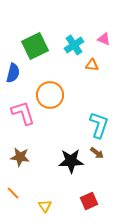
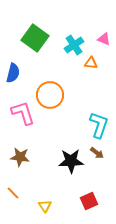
green square: moved 8 px up; rotated 28 degrees counterclockwise
orange triangle: moved 1 px left, 2 px up
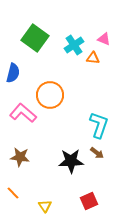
orange triangle: moved 2 px right, 5 px up
pink L-shape: rotated 32 degrees counterclockwise
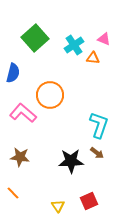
green square: rotated 12 degrees clockwise
yellow triangle: moved 13 px right
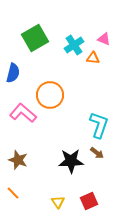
green square: rotated 12 degrees clockwise
brown star: moved 2 px left, 3 px down; rotated 12 degrees clockwise
yellow triangle: moved 4 px up
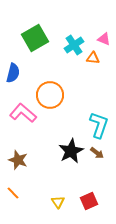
black star: moved 10 px up; rotated 25 degrees counterclockwise
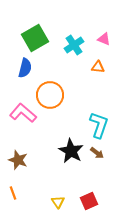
orange triangle: moved 5 px right, 9 px down
blue semicircle: moved 12 px right, 5 px up
black star: rotated 15 degrees counterclockwise
orange line: rotated 24 degrees clockwise
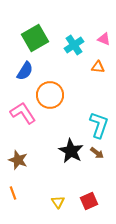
blue semicircle: moved 3 px down; rotated 18 degrees clockwise
pink L-shape: rotated 16 degrees clockwise
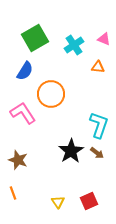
orange circle: moved 1 px right, 1 px up
black star: rotated 10 degrees clockwise
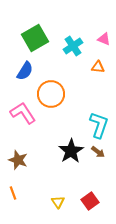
cyan cross: moved 1 px left, 1 px down
brown arrow: moved 1 px right, 1 px up
red square: moved 1 px right; rotated 12 degrees counterclockwise
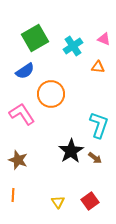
blue semicircle: rotated 24 degrees clockwise
pink L-shape: moved 1 px left, 1 px down
brown arrow: moved 3 px left, 6 px down
orange line: moved 2 px down; rotated 24 degrees clockwise
